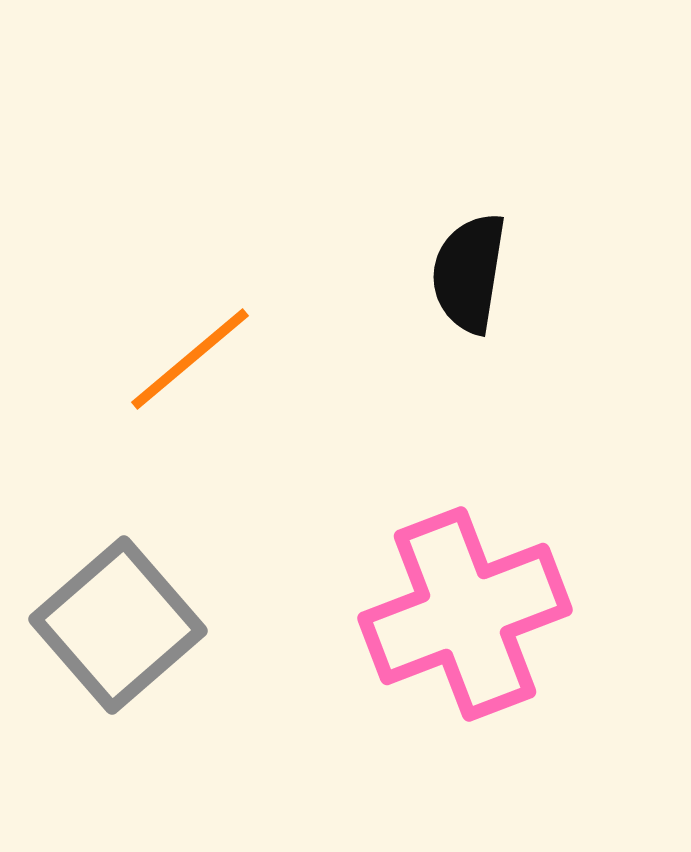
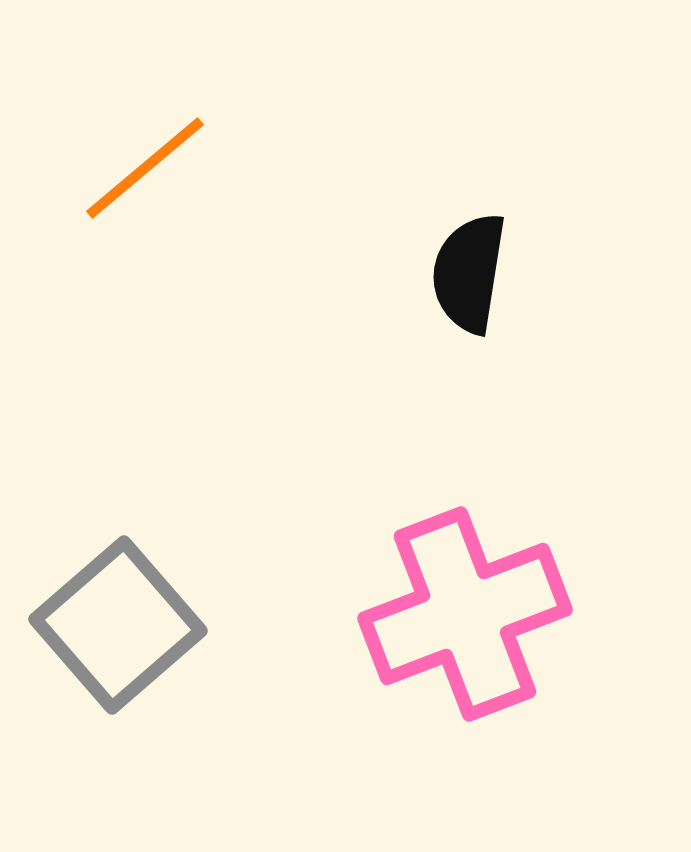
orange line: moved 45 px left, 191 px up
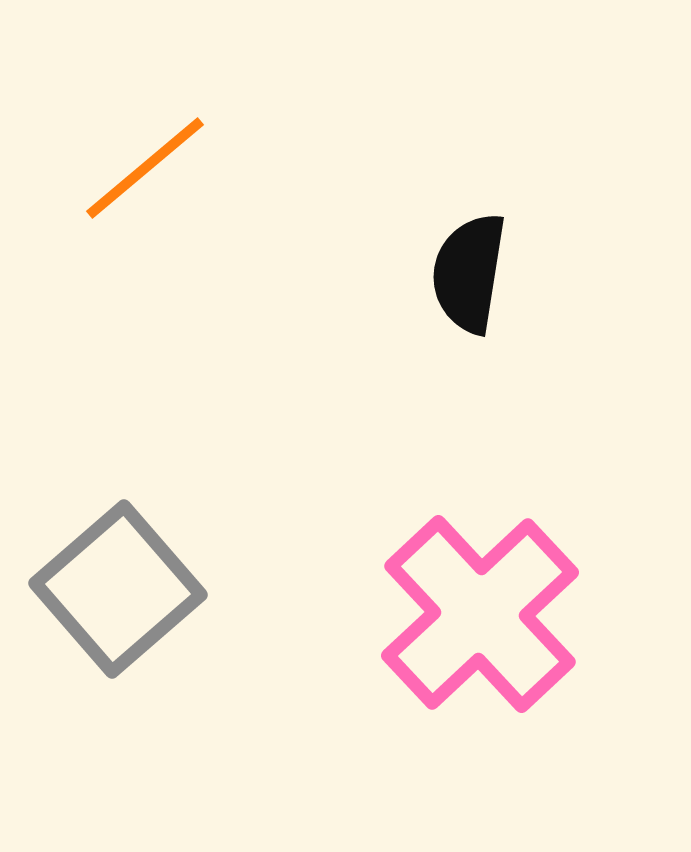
pink cross: moved 15 px right; rotated 22 degrees counterclockwise
gray square: moved 36 px up
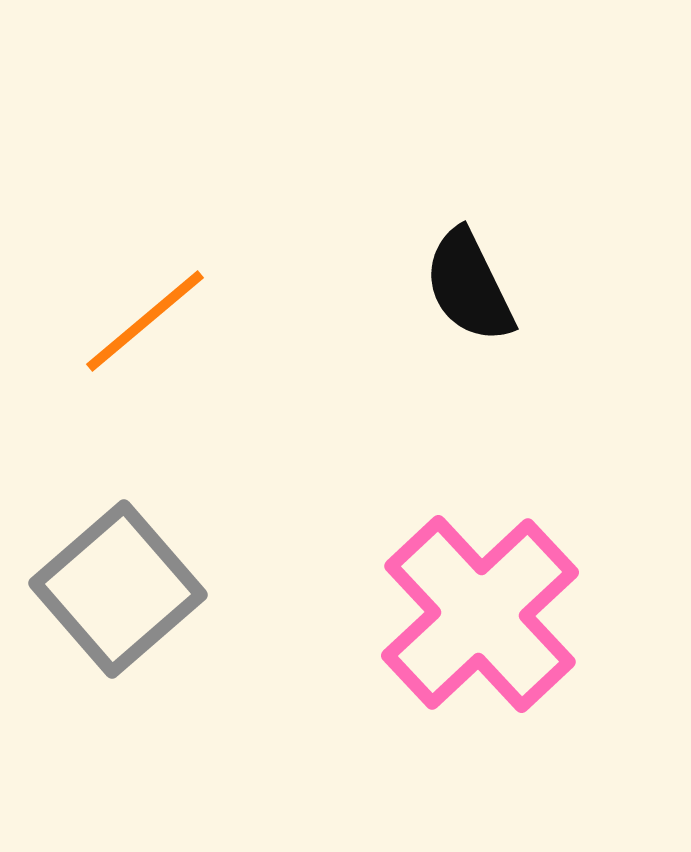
orange line: moved 153 px down
black semicircle: moved 13 px down; rotated 35 degrees counterclockwise
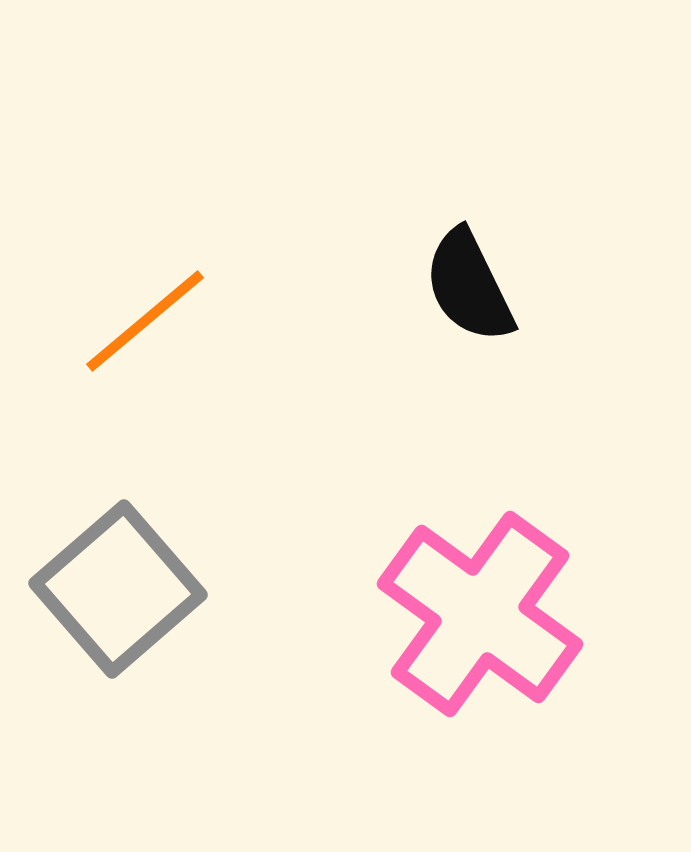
pink cross: rotated 11 degrees counterclockwise
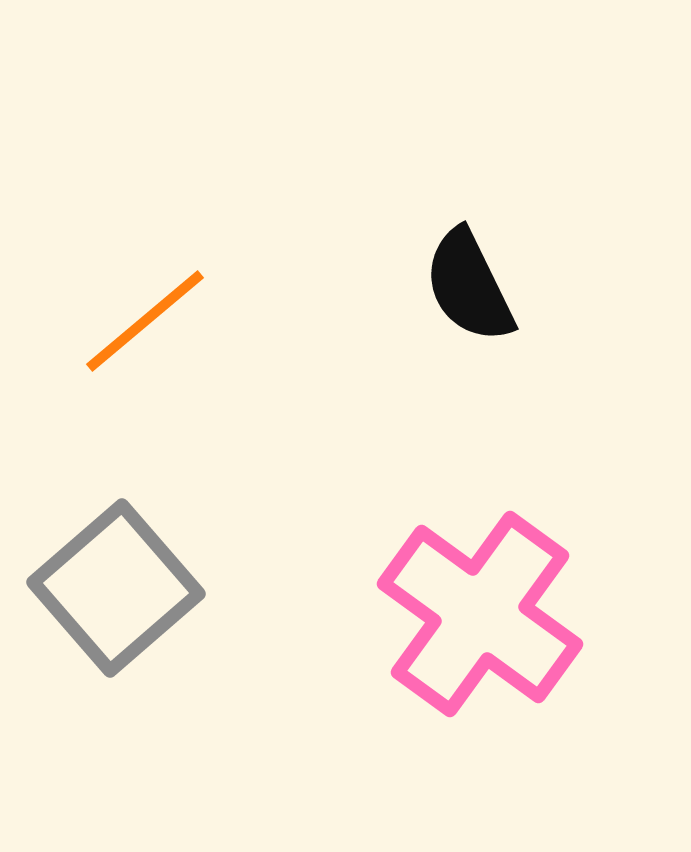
gray square: moved 2 px left, 1 px up
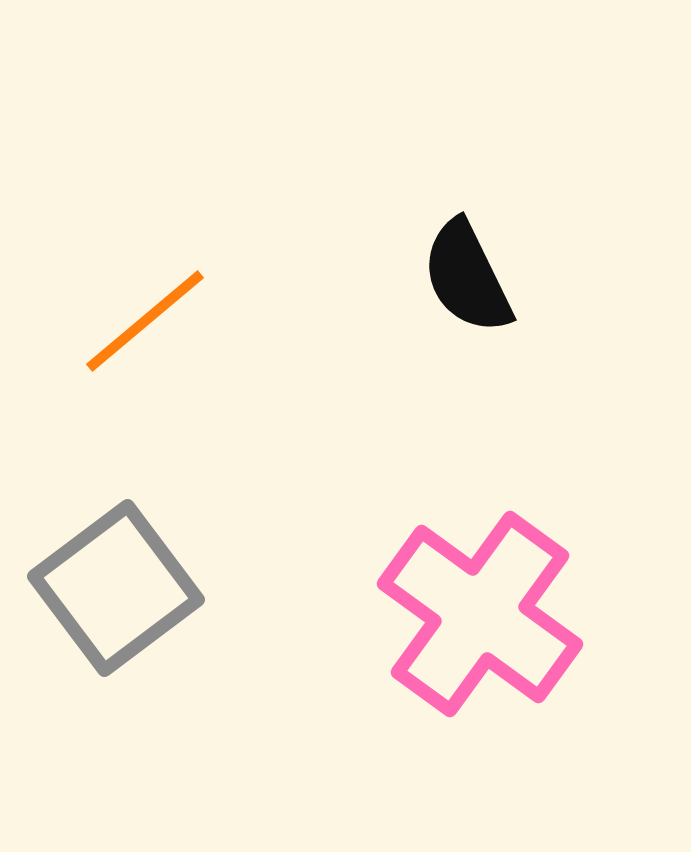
black semicircle: moved 2 px left, 9 px up
gray square: rotated 4 degrees clockwise
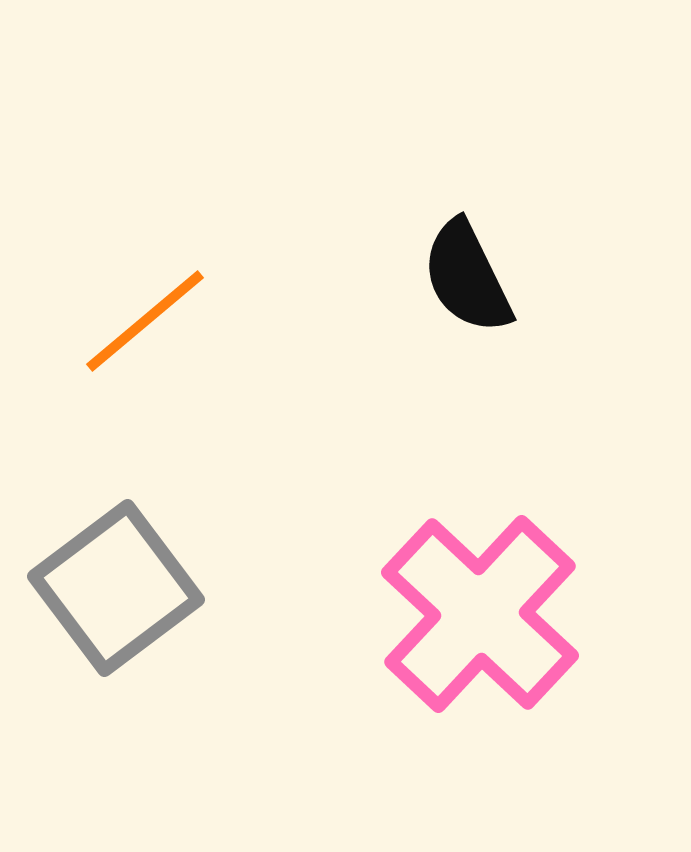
pink cross: rotated 7 degrees clockwise
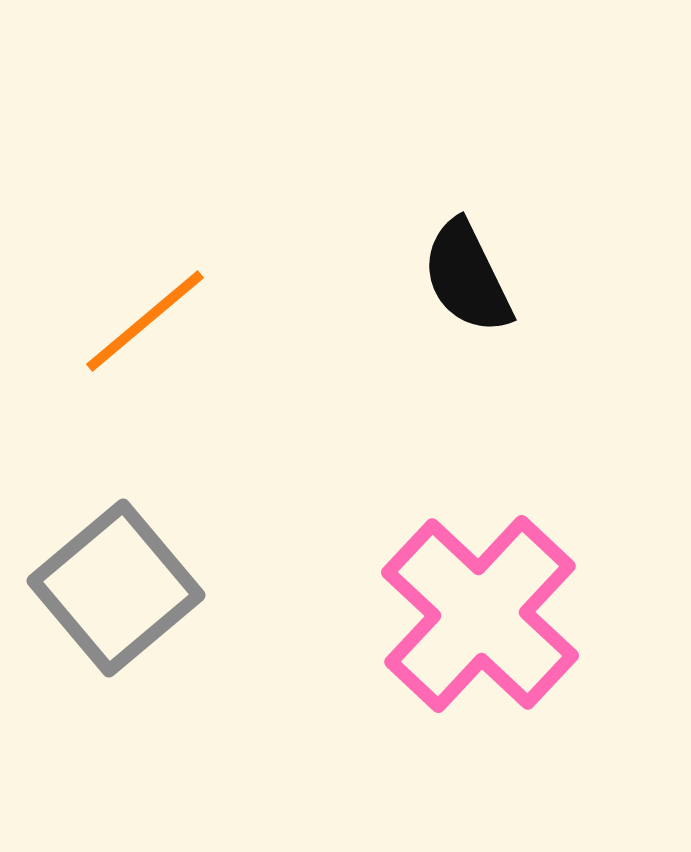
gray square: rotated 3 degrees counterclockwise
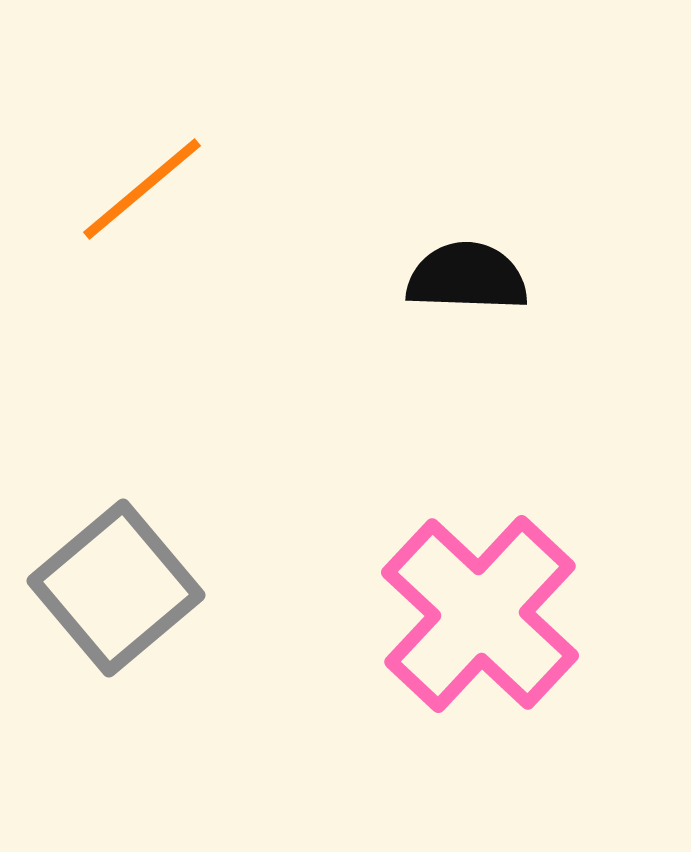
black semicircle: rotated 118 degrees clockwise
orange line: moved 3 px left, 132 px up
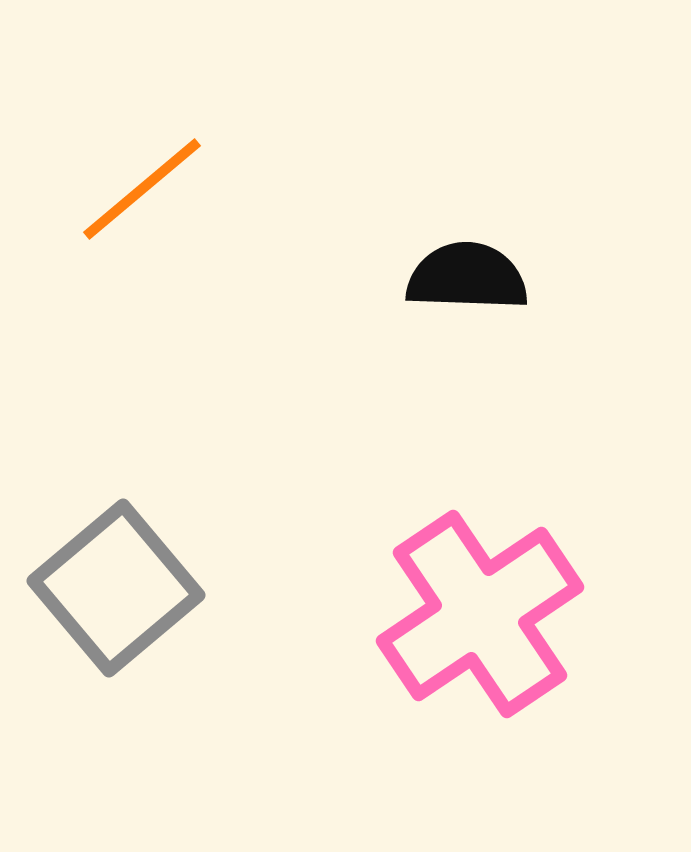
pink cross: rotated 13 degrees clockwise
